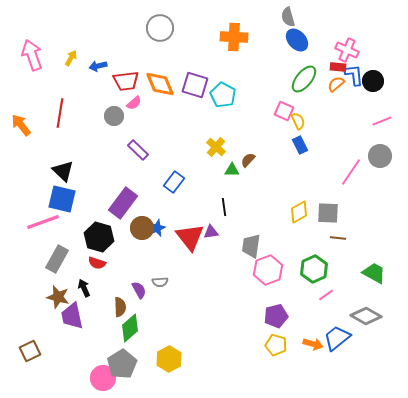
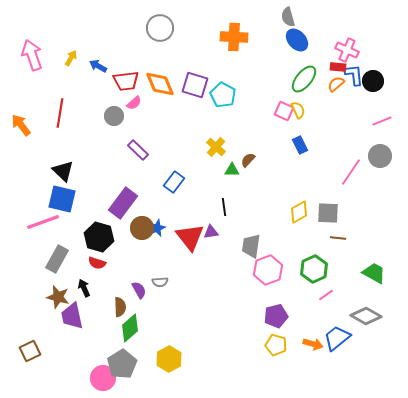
blue arrow at (98, 66): rotated 42 degrees clockwise
yellow semicircle at (298, 121): moved 11 px up
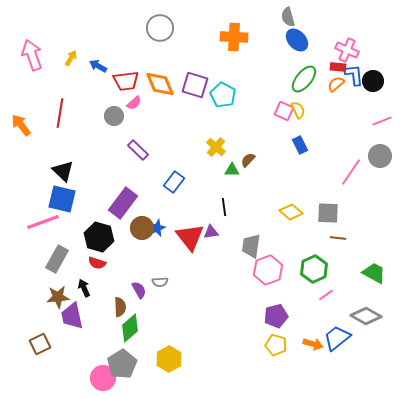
yellow diamond at (299, 212): moved 8 px left; rotated 70 degrees clockwise
brown star at (58, 297): rotated 20 degrees counterclockwise
brown square at (30, 351): moved 10 px right, 7 px up
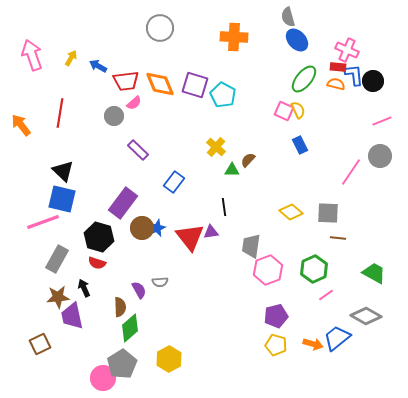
orange semicircle at (336, 84): rotated 54 degrees clockwise
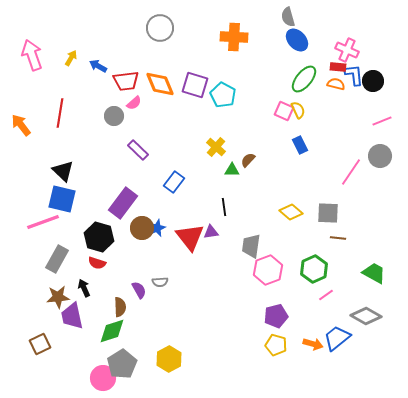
green diamond at (130, 328): moved 18 px left, 3 px down; rotated 24 degrees clockwise
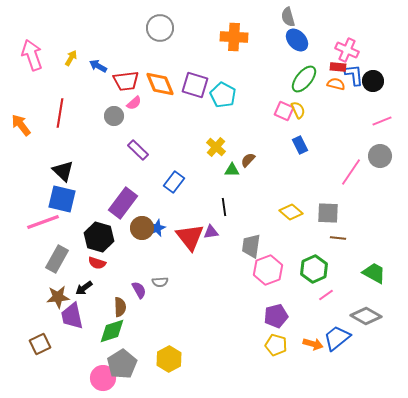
black arrow at (84, 288): rotated 102 degrees counterclockwise
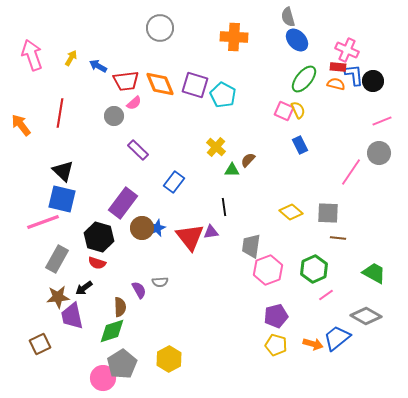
gray circle at (380, 156): moved 1 px left, 3 px up
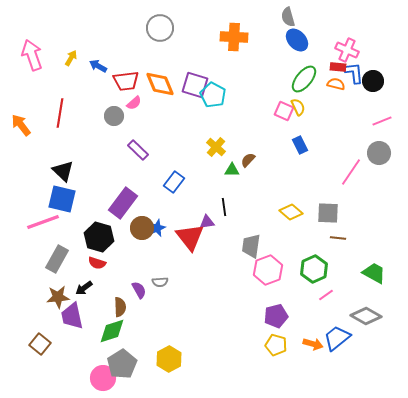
blue L-shape at (354, 75): moved 2 px up
cyan pentagon at (223, 95): moved 10 px left
yellow semicircle at (298, 110): moved 3 px up
purple triangle at (211, 232): moved 4 px left, 10 px up
brown square at (40, 344): rotated 25 degrees counterclockwise
